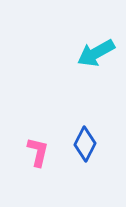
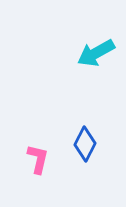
pink L-shape: moved 7 px down
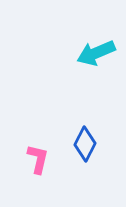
cyan arrow: rotated 6 degrees clockwise
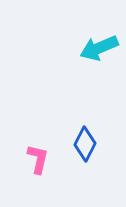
cyan arrow: moved 3 px right, 5 px up
